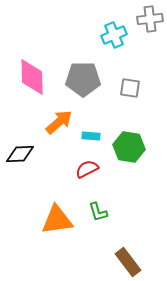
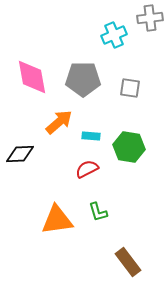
gray cross: moved 1 px up
pink diamond: rotated 9 degrees counterclockwise
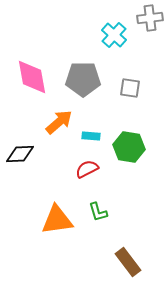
cyan cross: rotated 25 degrees counterclockwise
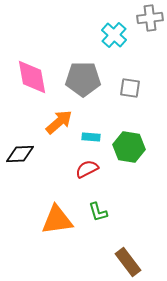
cyan rectangle: moved 1 px down
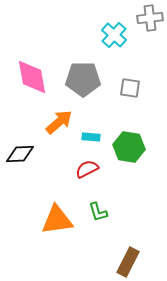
brown rectangle: rotated 64 degrees clockwise
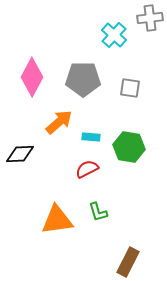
pink diamond: rotated 39 degrees clockwise
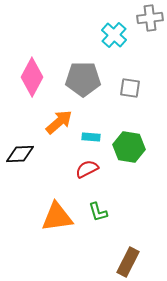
orange triangle: moved 3 px up
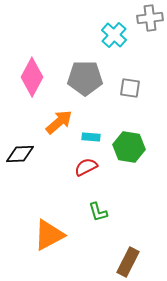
gray pentagon: moved 2 px right, 1 px up
red semicircle: moved 1 px left, 2 px up
orange triangle: moved 8 px left, 18 px down; rotated 20 degrees counterclockwise
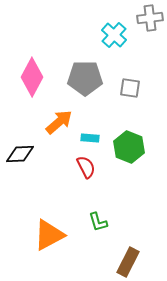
cyan rectangle: moved 1 px left, 1 px down
green hexagon: rotated 12 degrees clockwise
red semicircle: rotated 90 degrees clockwise
green L-shape: moved 10 px down
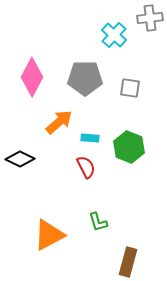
black diamond: moved 5 px down; rotated 28 degrees clockwise
brown rectangle: rotated 12 degrees counterclockwise
